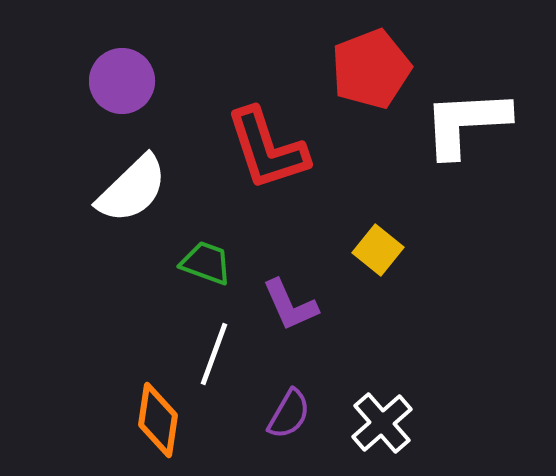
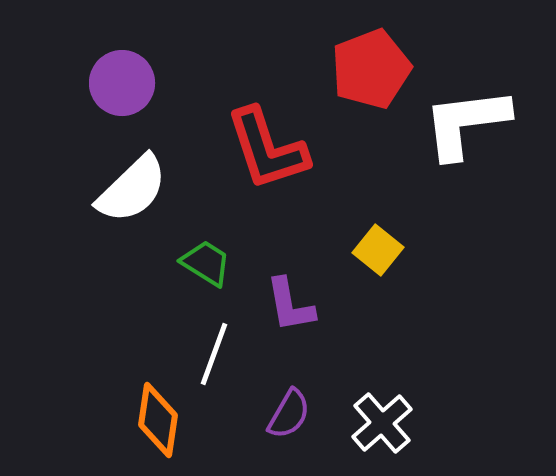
purple circle: moved 2 px down
white L-shape: rotated 4 degrees counterclockwise
green trapezoid: rotated 12 degrees clockwise
purple L-shape: rotated 14 degrees clockwise
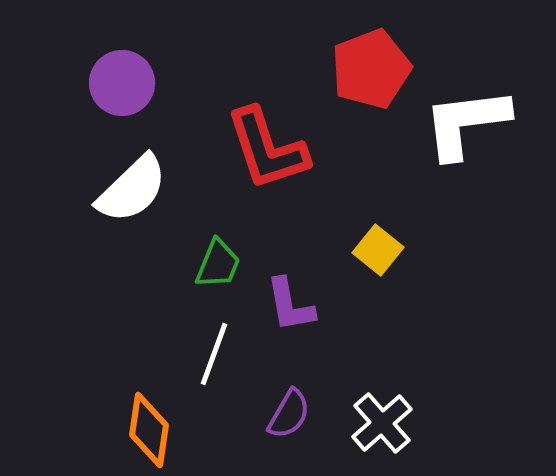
green trapezoid: moved 12 px right, 1 px down; rotated 80 degrees clockwise
orange diamond: moved 9 px left, 10 px down
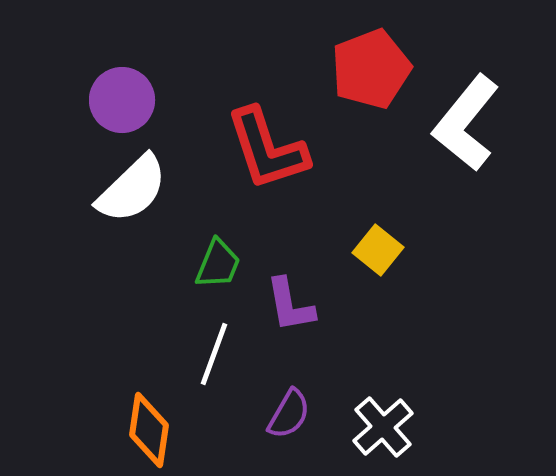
purple circle: moved 17 px down
white L-shape: rotated 44 degrees counterclockwise
white cross: moved 1 px right, 4 px down
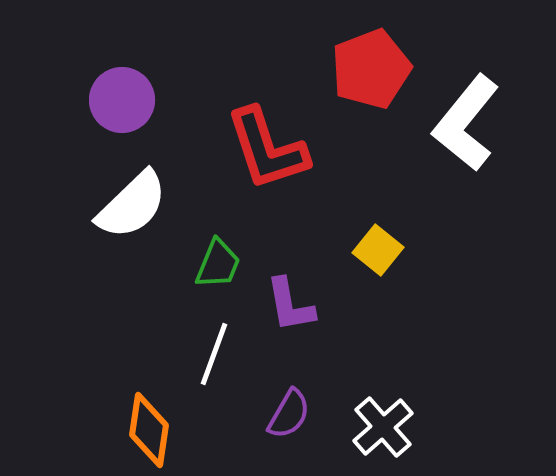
white semicircle: moved 16 px down
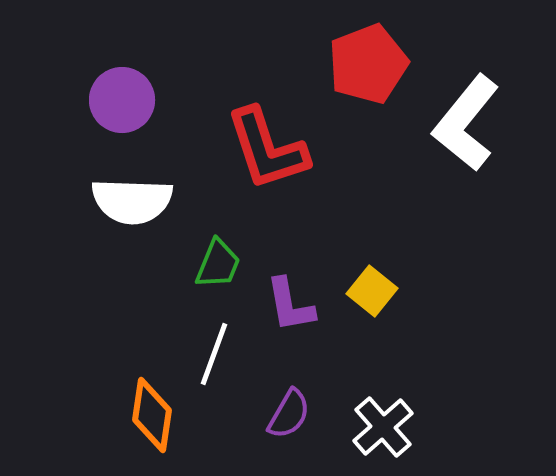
red pentagon: moved 3 px left, 5 px up
white semicircle: moved 4 px up; rotated 46 degrees clockwise
yellow square: moved 6 px left, 41 px down
orange diamond: moved 3 px right, 15 px up
